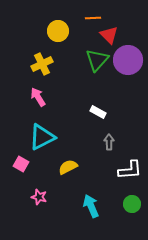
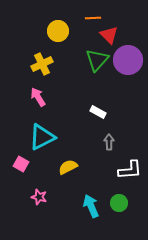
green circle: moved 13 px left, 1 px up
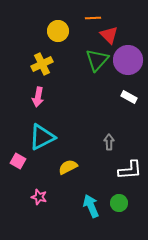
pink arrow: rotated 138 degrees counterclockwise
white rectangle: moved 31 px right, 15 px up
pink square: moved 3 px left, 3 px up
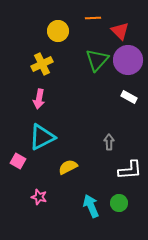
red triangle: moved 11 px right, 4 px up
pink arrow: moved 1 px right, 2 px down
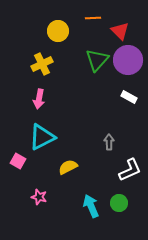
white L-shape: rotated 20 degrees counterclockwise
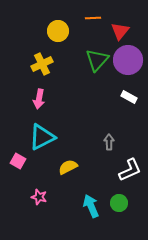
red triangle: rotated 24 degrees clockwise
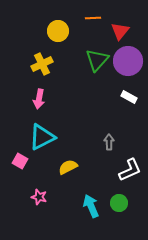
purple circle: moved 1 px down
pink square: moved 2 px right
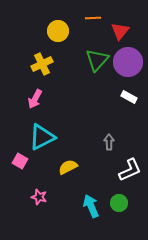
purple circle: moved 1 px down
pink arrow: moved 4 px left; rotated 18 degrees clockwise
